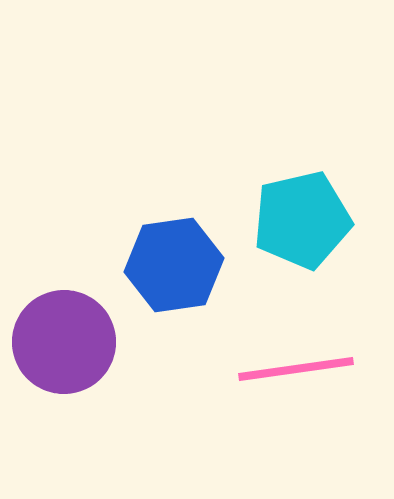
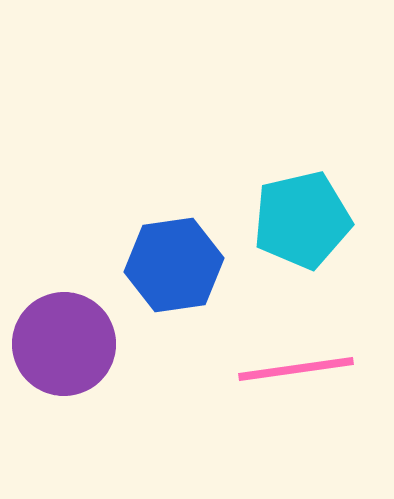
purple circle: moved 2 px down
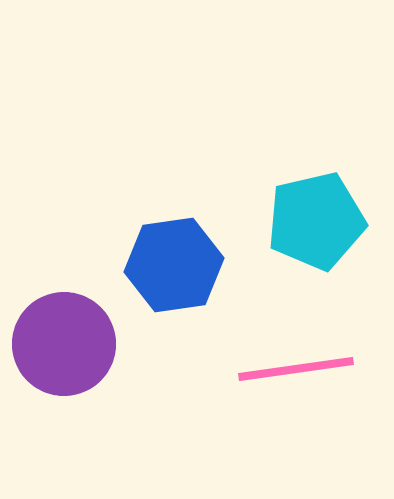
cyan pentagon: moved 14 px right, 1 px down
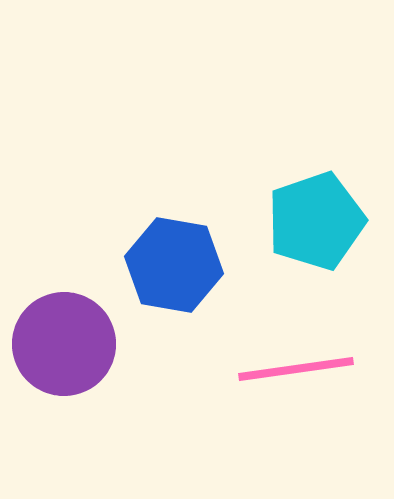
cyan pentagon: rotated 6 degrees counterclockwise
blue hexagon: rotated 18 degrees clockwise
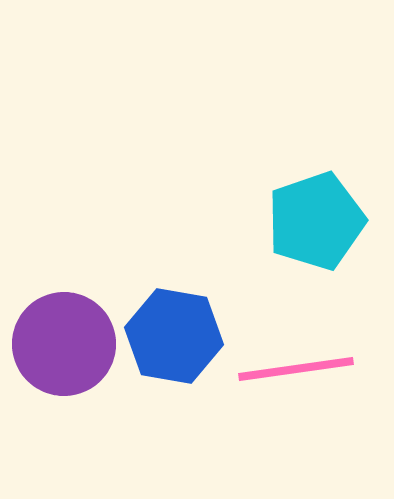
blue hexagon: moved 71 px down
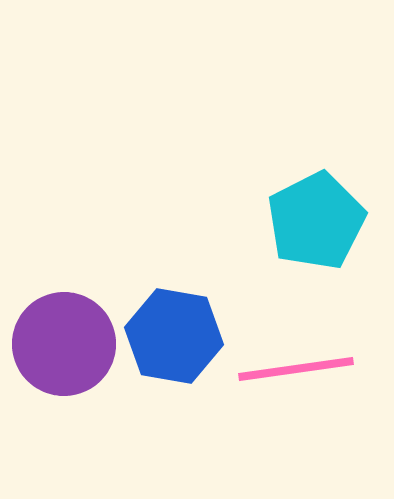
cyan pentagon: rotated 8 degrees counterclockwise
